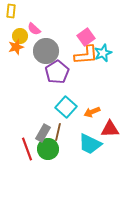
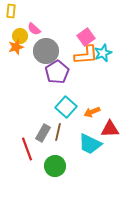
green circle: moved 7 px right, 17 px down
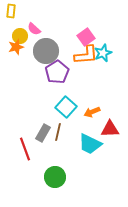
red line: moved 2 px left
green circle: moved 11 px down
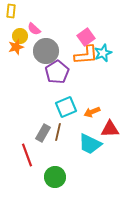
cyan square: rotated 25 degrees clockwise
red line: moved 2 px right, 6 px down
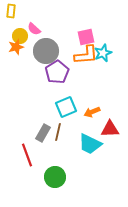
pink square: rotated 24 degrees clockwise
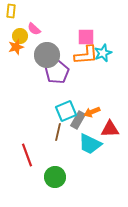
pink square: rotated 12 degrees clockwise
gray circle: moved 1 px right, 4 px down
cyan square: moved 4 px down
gray rectangle: moved 35 px right, 13 px up
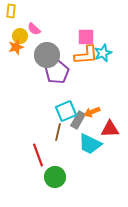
red line: moved 11 px right
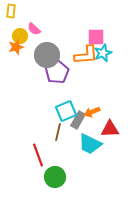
pink square: moved 10 px right
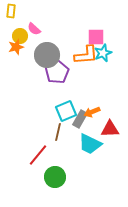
gray rectangle: moved 2 px right, 1 px up
red line: rotated 60 degrees clockwise
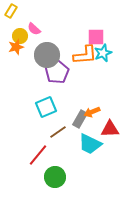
yellow rectangle: rotated 24 degrees clockwise
orange L-shape: moved 1 px left
cyan square: moved 20 px left, 4 px up
brown line: rotated 42 degrees clockwise
